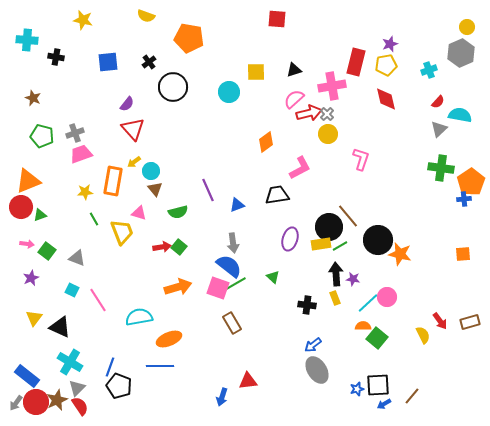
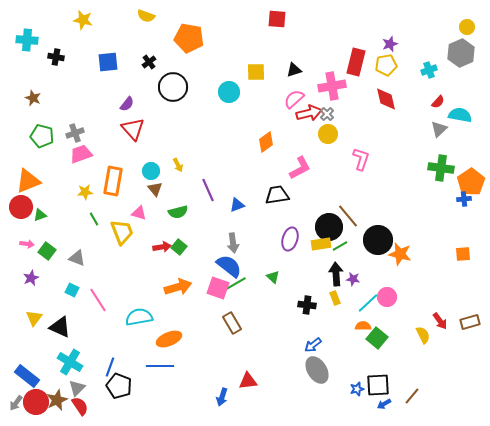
yellow arrow at (134, 162): moved 44 px right, 3 px down; rotated 80 degrees counterclockwise
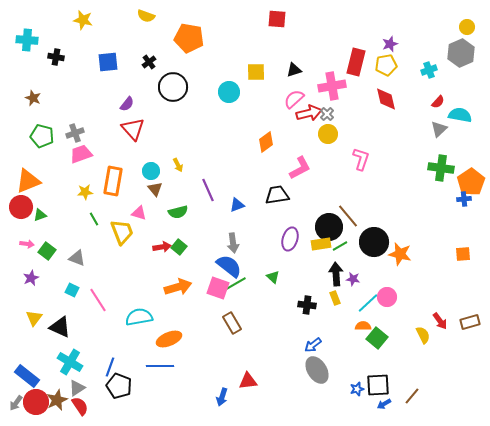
black circle at (378, 240): moved 4 px left, 2 px down
gray triangle at (77, 388): rotated 12 degrees clockwise
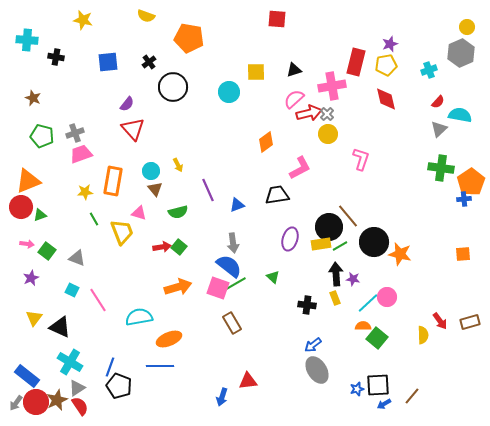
yellow semicircle at (423, 335): rotated 24 degrees clockwise
